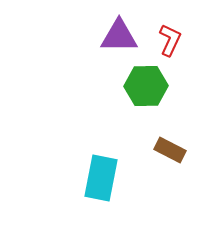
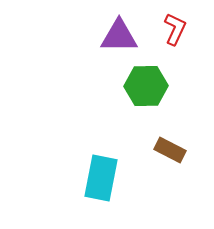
red L-shape: moved 5 px right, 11 px up
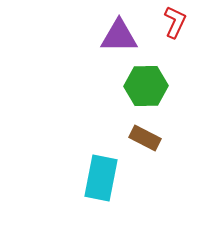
red L-shape: moved 7 px up
brown rectangle: moved 25 px left, 12 px up
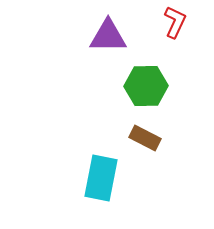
purple triangle: moved 11 px left
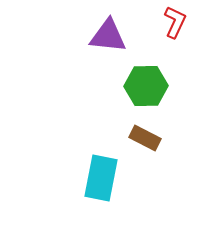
purple triangle: rotated 6 degrees clockwise
